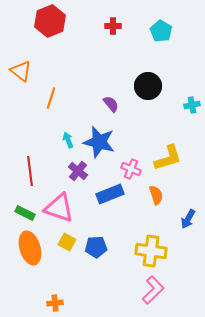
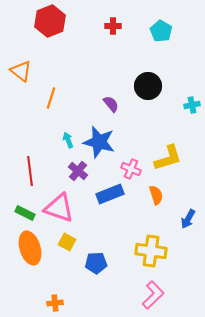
blue pentagon: moved 16 px down
pink L-shape: moved 5 px down
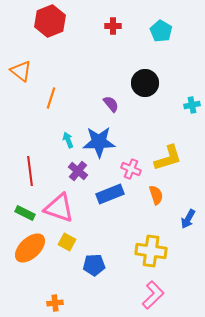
black circle: moved 3 px left, 3 px up
blue star: rotated 16 degrees counterclockwise
orange ellipse: rotated 64 degrees clockwise
blue pentagon: moved 2 px left, 2 px down
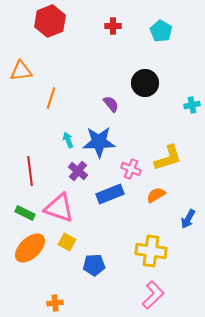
orange triangle: rotated 45 degrees counterclockwise
orange semicircle: rotated 102 degrees counterclockwise
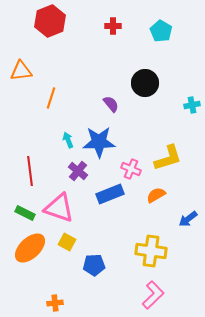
blue arrow: rotated 24 degrees clockwise
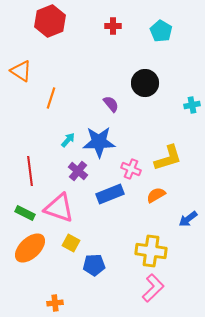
orange triangle: rotated 40 degrees clockwise
cyan arrow: rotated 63 degrees clockwise
yellow square: moved 4 px right, 1 px down
pink L-shape: moved 7 px up
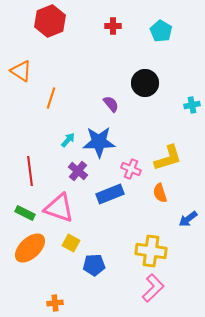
orange semicircle: moved 4 px right, 2 px up; rotated 78 degrees counterclockwise
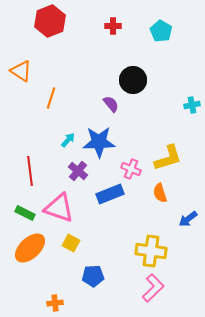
black circle: moved 12 px left, 3 px up
blue pentagon: moved 1 px left, 11 px down
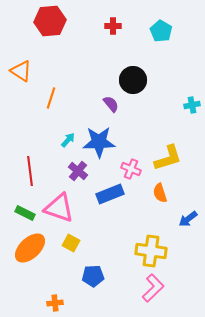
red hexagon: rotated 16 degrees clockwise
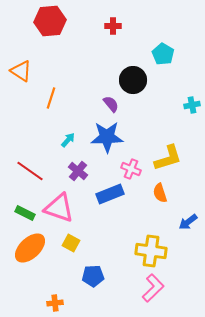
cyan pentagon: moved 2 px right, 23 px down
blue star: moved 8 px right, 5 px up
red line: rotated 48 degrees counterclockwise
blue arrow: moved 3 px down
